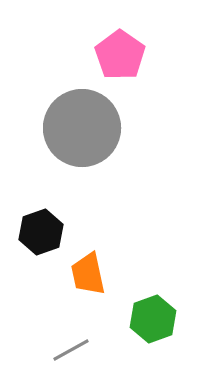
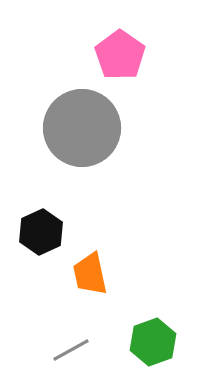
black hexagon: rotated 6 degrees counterclockwise
orange trapezoid: moved 2 px right
green hexagon: moved 23 px down
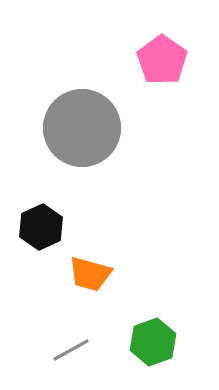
pink pentagon: moved 42 px right, 5 px down
black hexagon: moved 5 px up
orange trapezoid: rotated 63 degrees counterclockwise
